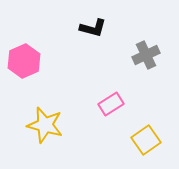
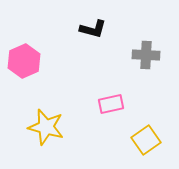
black L-shape: moved 1 px down
gray cross: rotated 28 degrees clockwise
pink rectangle: rotated 20 degrees clockwise
yellow star: moved 1 px right, 2 px down
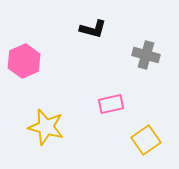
gray cross: rotated 12 degrees clockwise
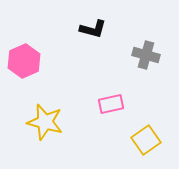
yellow star: moved 1 px left, 5 px up
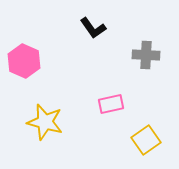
black L-shape: moved 1 px up; rotated 40 degrees clockwise
gray cross: rotated 12 degrees counterclockwise
pink hexagon: rotated 12 degrees counterclockwise
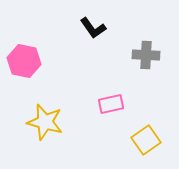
pink hexagon: rotated 12 degrees counterclockwise
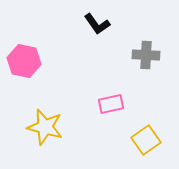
black L-shape: moved 4 px right, 4 px up
yellow star: moved 5 px down
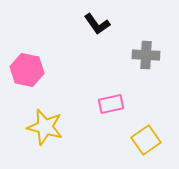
pink hexagon: moved 3 px right, 9 px down
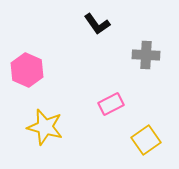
pink hexagon: rotated 12 degrees clockwise
pink rectangle: rotated 15 degrees counterclockwise
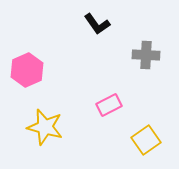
pink hexagon: rotated 12 degrees clockwise
pink rectangle: moved 2 px left, 1 px down
